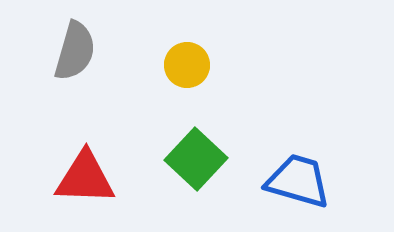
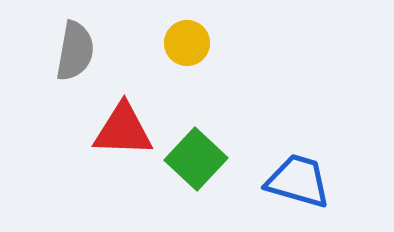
gray semicircle: rotated 6 degrees counterclockwise
yellow circle: moved 22 px up
red triangle: moved 38 px right, 48 px up
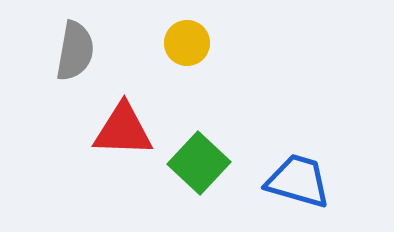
green square: moved 3 px right, 4 px down
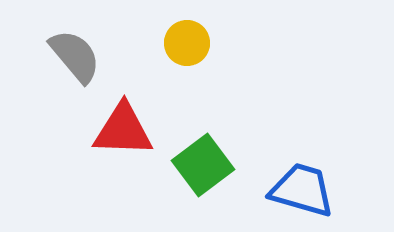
gray semicircle: moved 5 px down; rotated 50 degrees counterclockwise
green square: moved 4 px right, 2 px down; rotated 10 degrees clockwise
blue trapezoid: moved 4 px right, 9 px down
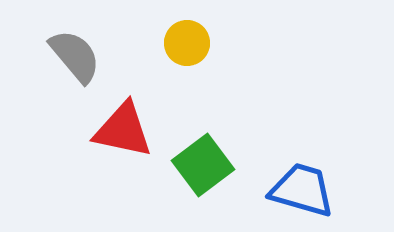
red triangle: rotated 10 degrees clockwise
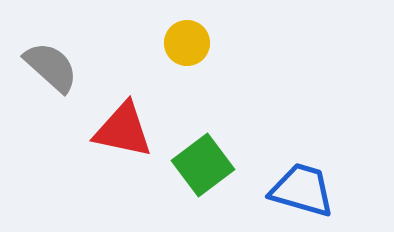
gray semicircle: moved 24 px left, 11 px down; rotated 8 degrees counterclockwise
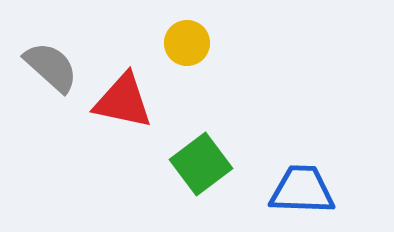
red triangle: moved 29 px up
green square: moved 2 px left, 1 px up
blue trapezoid: rotated 14 degrees counterclockwise
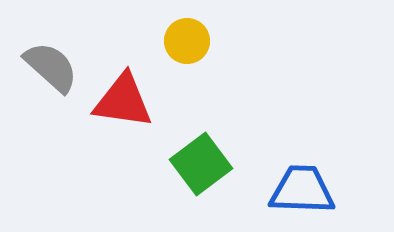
yellow circle: moved 2 px up
red triangle: rotated 4 degrees counterclockwise
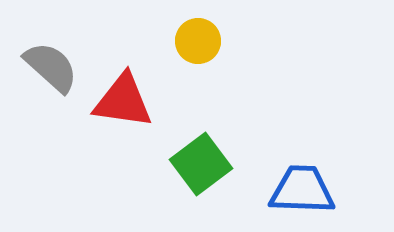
yellow circle: moved 11 px right
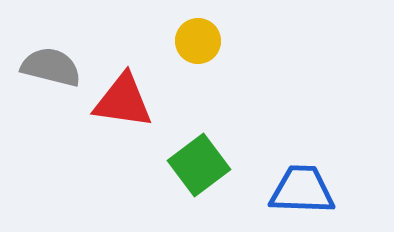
gray semicircle: rotated 28 degrees counterclockwise
green square: moved 2 px left, 1 px down
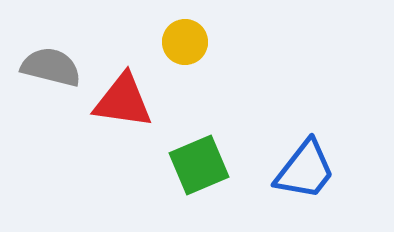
yellow circle: moved 13 px left, 1 px down
green square: rotated 14 degrees clockwise
blue trapezoid: moved 3 px right, 20 px up; rotated 126 degrees clockwise
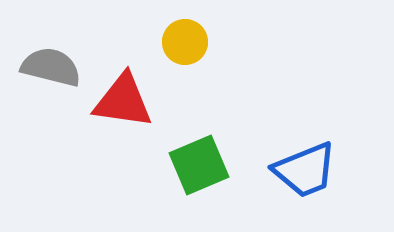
blue trapezoid: rotated 30 degrees clockwise
